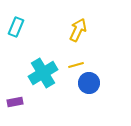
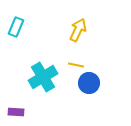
yellow line: rotated 28 degrees clockwise
cyan cross: moved 4 px down
purple rectangle: moved 1 px right, 10 px down; rotated 14 degrees clockwise
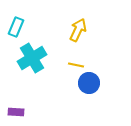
cyan cross: moved 11 px left, 19 px up
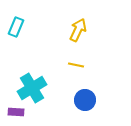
cyan cross: moved 30 px down
blue circle: moved 4 px left, 17 px down
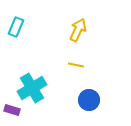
blue circle: moved 4 px right
purple rectangle: moved 4 px left, 2 px up; rotated 14 degrees clockwise
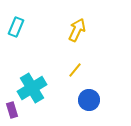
yellow arrow: moved 1 px left
yellow line: moved 1 px left, 5 px down; rotated 63 degrees counterclockwise
purple rectangle: rotated 56 degrees clockwise
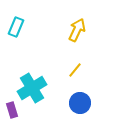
blue circle: moved 9 px left, 3 px down
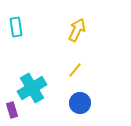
cyan rectangle: rotated 30 degrees counterclockwise
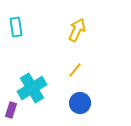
purple rectangle: moved 1 px left; rotated 35 degrees clockwise
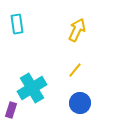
cyan rectangle: moved 1 px right, 3 px up
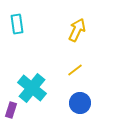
yellow line: rotated 14 degrees clockwise
cyan cross: rotated 20 degrees counterclockwise
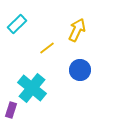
cyan rectangle: rotated 54 degrees clockwise
yellow line: moved 28 px left, 22 px up
blue circle: moved 33 px up
